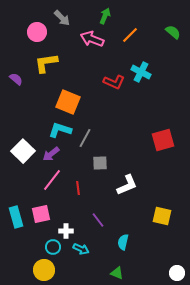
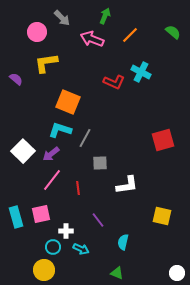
white L-shape: rotated 15 degrees clockwise
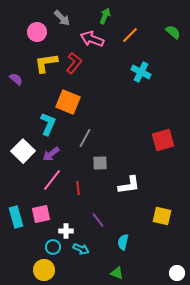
red L-shape: moved 40 px left, 19 px up; rotated 75 degrees counterclockwise
cyan L-shape: moved 12 px left, 6 px up; rotated 95 degrees clockwise
white L-shape: moved 2 px right
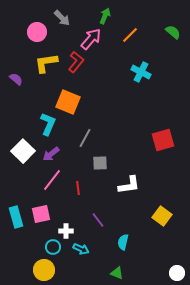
pink arrow: moved 1 px left; rotated 110 degrees clockwise
red L-shape: moved 2 px right, 1 px up
yellow square: rotated 24 degrees clockwise
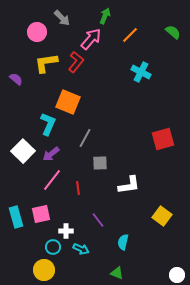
red square: moved 1 px up
white circle: moved 2 px down
